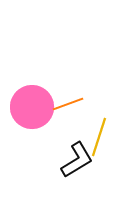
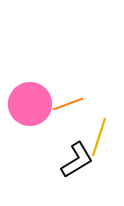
pink circle: moved 2 px left, 3 px up
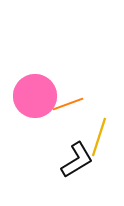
pink circle: moved 5 px right, 8 px up
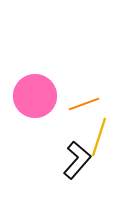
orange line: moved 16 px right
black L-shape: rotated 18 degrees counterclockwise
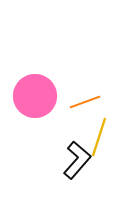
orange line: moved 1 px right, 2 px up
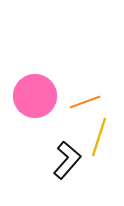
black L-shape: moved 10 px left
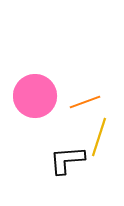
black L-shape: rotated 135 degrees counterclockwise
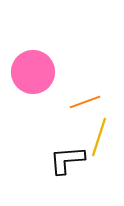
pink circle: moved 2 px left, 24 px up
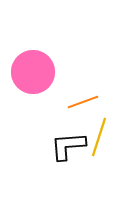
orange line: moved 2 px left
black L-shape: moved 1 px right, 14 px up
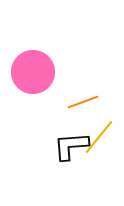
yellow line: rotated 21 degrees clockwise
black L-shape: moved 3 px right
